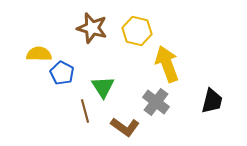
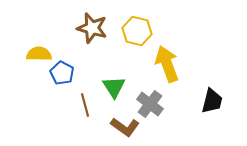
green triangle: moved 11 px right
gray cross: moved 6 px left, 2 px down
brown line: moved 6 px up
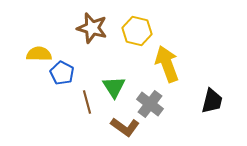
brown line: moved 2 px right, 3 px up
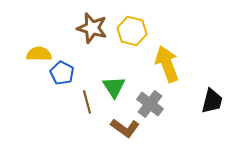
yellow hexagon: moved 5 px left
brown L-shape: moved 1 px down
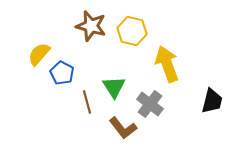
brown star: moved 1 px left, 2 px up
yellow semicircle: rotated 50 degrees counterclockwise
brown L-shape: moved 2 px left; rotated 16 degrees clockwise
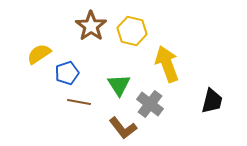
brown star: rotated 20 degrees clockwise
yellow semicircle: rotated 15 degrees clockwise
blue pentagon: moved 5 px right; rotated 25 degrees clockwise
green triangle: moved 5 px right, 2 px up
brown line: moved 8 px left; rotated 65 degrees counterclockwise
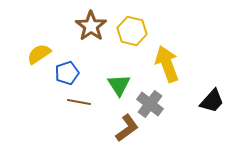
black trapezoid: rotated 28 degrees clockwise
brown L-shape: moved 4 px right; rotated 88 degrees counterclockwise
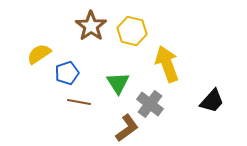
green triangle: moved 1 px left, 2 px up
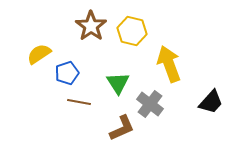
yellow arrow: moved 2 px right
black trapezoid: moved 1 px left, 1 px down
brown L-shape: moved 5 px left; rotated 12 degrees clockwise
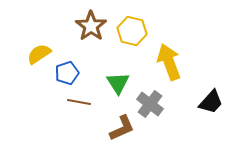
yellow arrow: moved 2 px up
